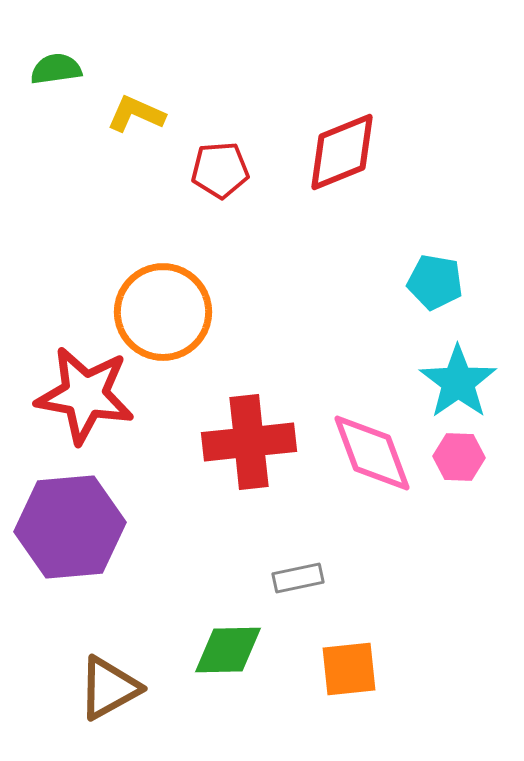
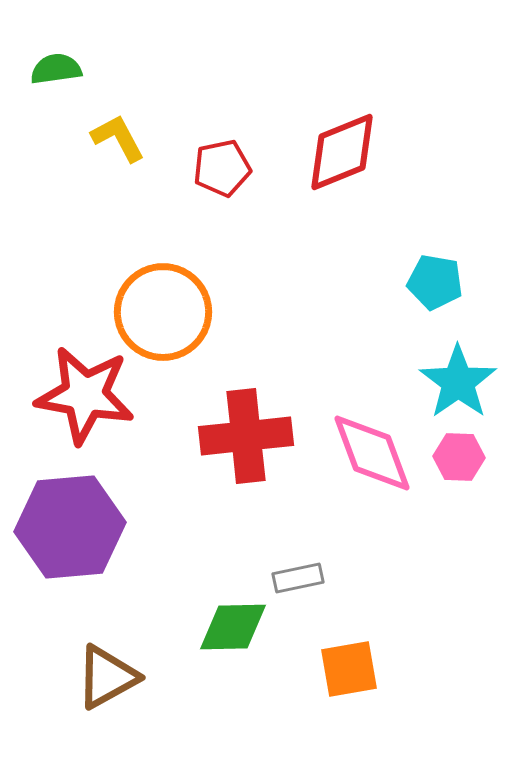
yellow L-shape: moved 18 px left, 24 px down; rotated 38 degrees clockwise
red pentagon: moved 2 px right, 2 px up; rotated 8 degrees counterclockwise
red cross: moved 3 px left, 6 px up
green diamond: moved 5 px right, 23 px up
orange square: rotated 4 degrees counterclockwise
brown triangle: moved 2 px left, 11 px up
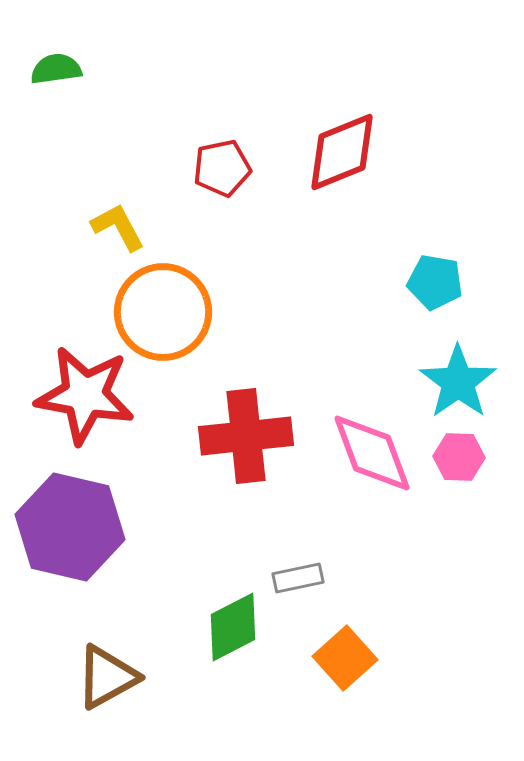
yellow L-shape: moved 89 px down
purple hexagon: rotated 18 degrees clockwise
green diamond: rotated 26 degrees counterclockwise
orange square: moved 4 px left, 11 px up; rotated 32 degrees counterclockwise
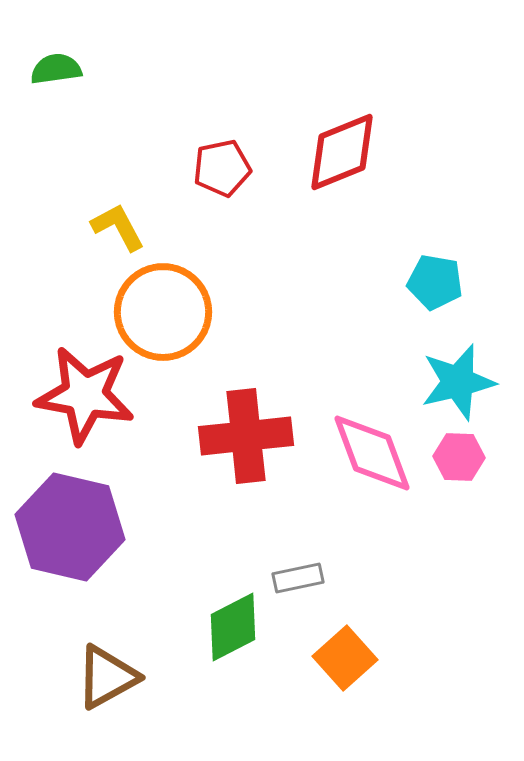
cyan star: rotated 22 degrees clockwise
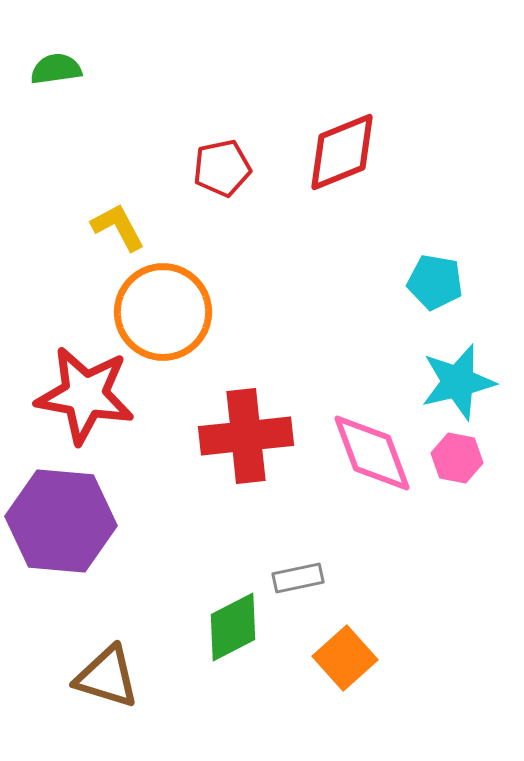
pink hexagon: moved 2 px left, 1 px down; rotated 9 degrees clockwise
purple hexagon: moved 9 px left, 6 px up; rotated 8 degrees counterclockwise
brown triangle: rotated 46 degrees clockwise
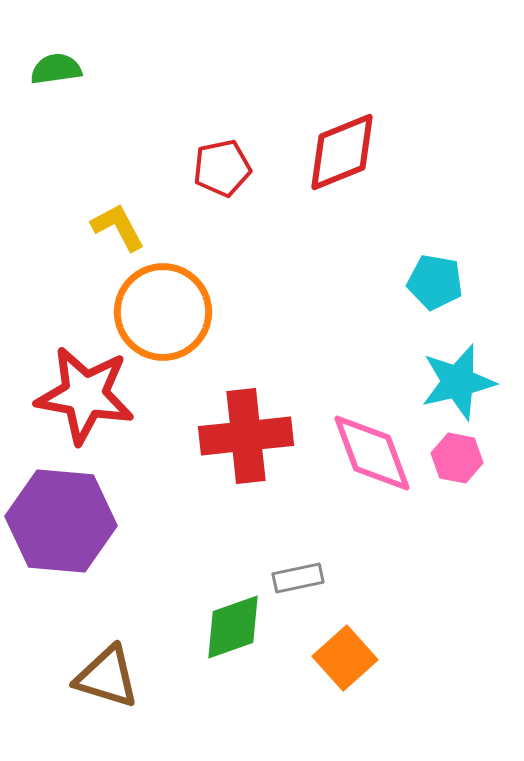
green diamond: rotated 8 degrees clockwise
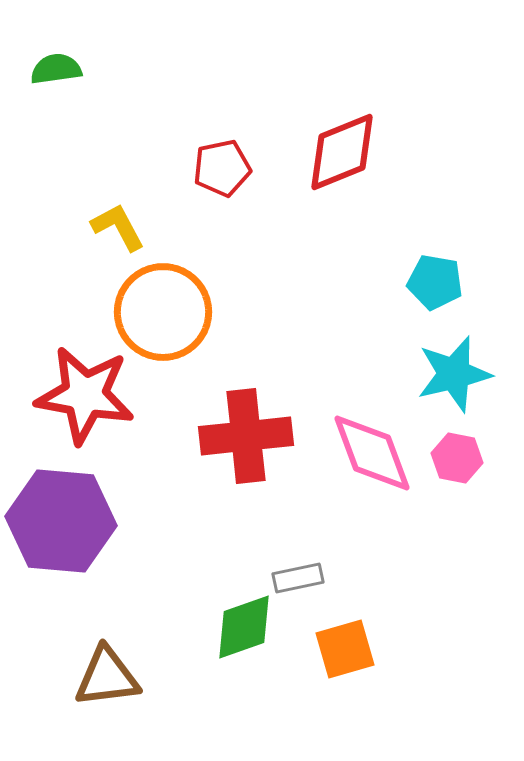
cyan star: moved 4 px left, 8 px up
green diamond: moved 11 px right
orange square: moved 9 px up; rotated 26 degrees clockwise
brown triangle: rotated 24 degrees counterclockwise
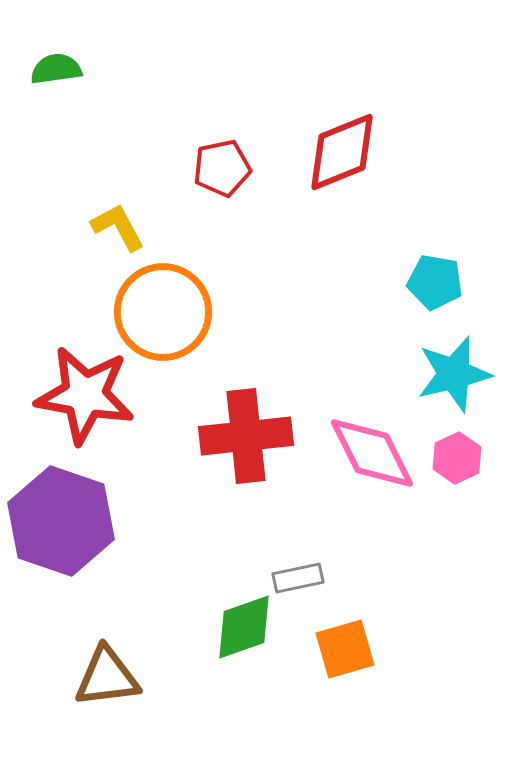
pink diamond: rotated 6 degrees counterclockwise
pink hexagon: rotated 24 degrees clockwise
purple hexagon: rotated 14 degrees clockwise
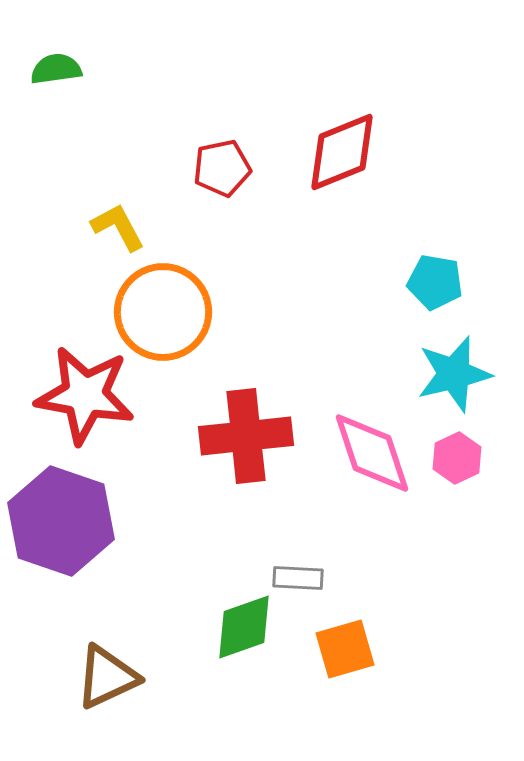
pink diamond: rotated 8 degrees clockwise
gray rectangle: rotated 15 degrees clockwise
brown triangle: rotated 18 degrees counterclockwise
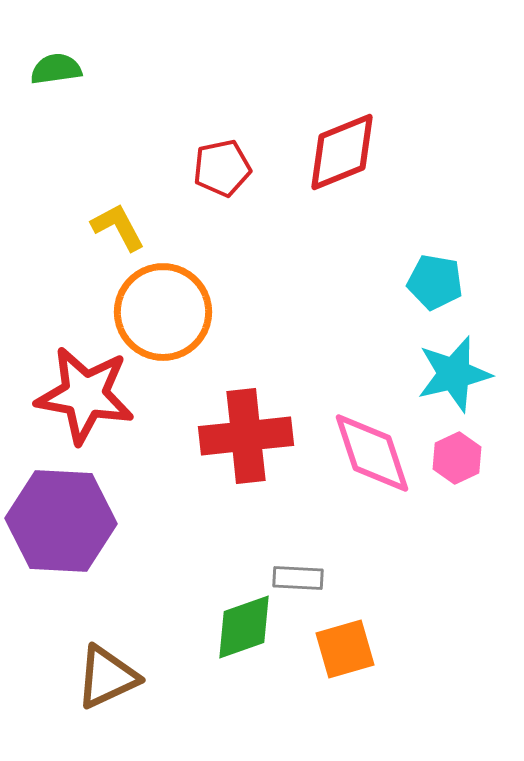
purple hexagon: rotated 16 degrees counterclockwise
